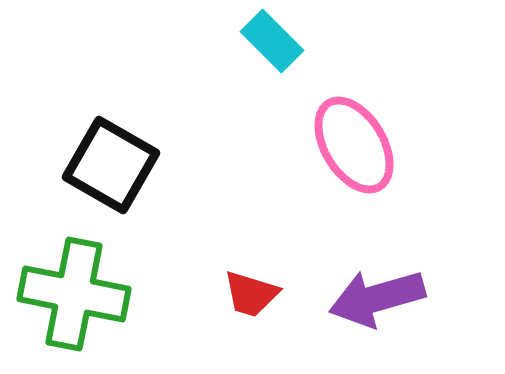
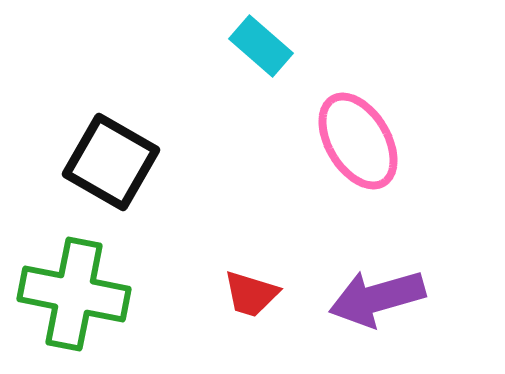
cyan rectangle: moved 11 px left, 5 px down; rotated 4 degrees counterclockwise
pink ellipse: moved 4 px right, 4 px up
black square: moved 3 px up
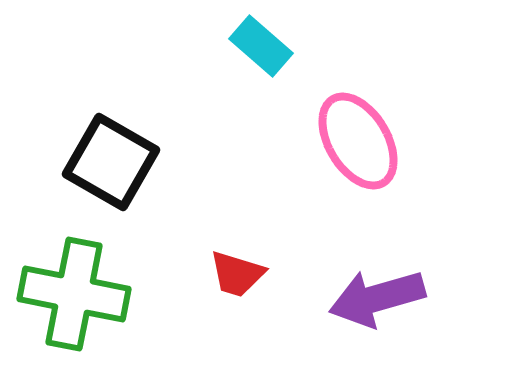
red trapezoid: moved 14 px left, 20 px up
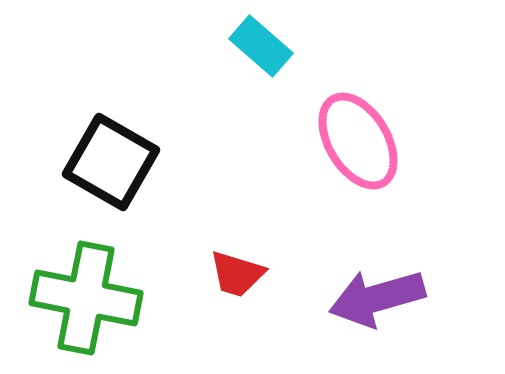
green cross: moved 12 px right, 4 px down
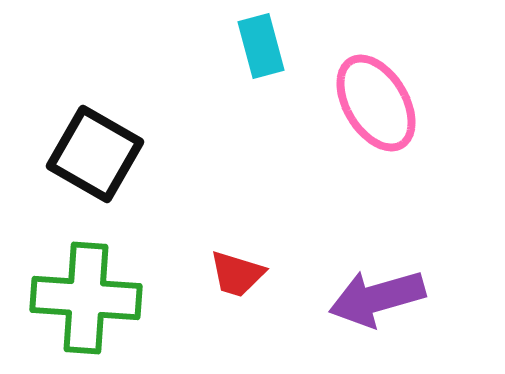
cyan rectangle: rotated 34 degrees clockwise
pink ellipse: moved 18 px right, 38 px up
black square: moved 16 px left, 8 px up
green cross: rotated 7 degrees counterclockwise
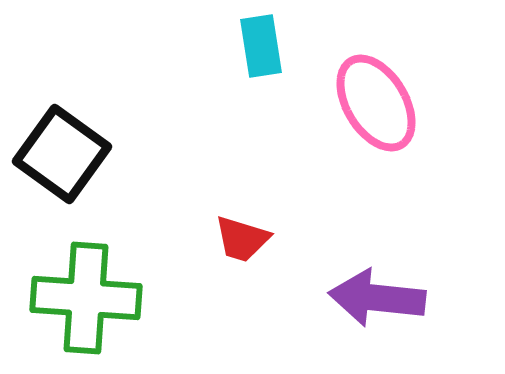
cyan rectangle: rotated 6 degrees clockwise
black square: moved 33 px left; rotated 6 degrees clockwise
red trapezoid: moved 5 px right, 35 px up
purple arrow: rotated 22 degrees clockwise
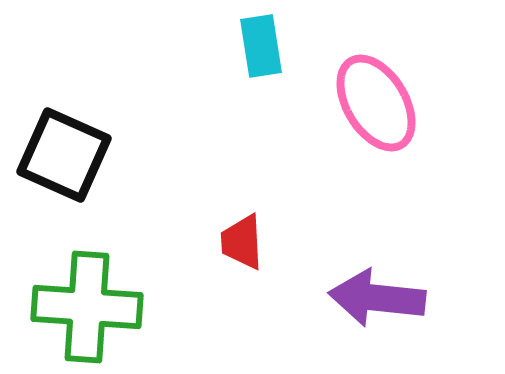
black square: moved 2 px right, 1 px down; rotated 12 degrees counterclockwise
red trapezoid: moved 3 px down; rotated 70 degrees clockwise
green cross: moved 1 px right, 9 px down
